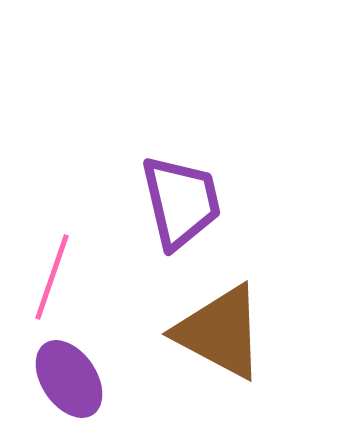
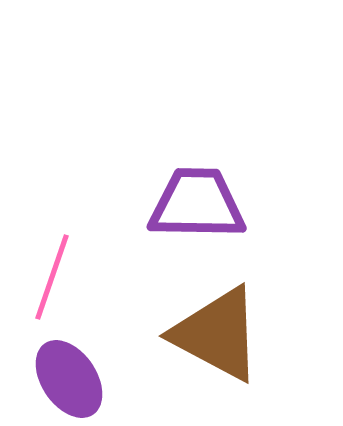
purple trapezoid: moved 16 px right, 2 px down; rotated 76 degrees counterclockwise
brown triangle: moved 3 px left, 2 px down
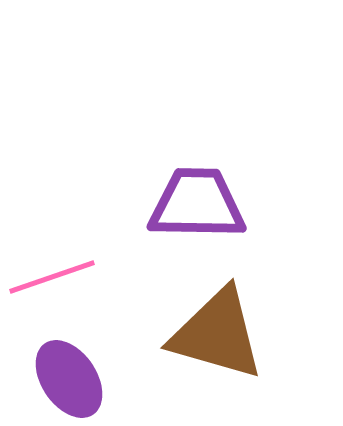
pink line: rotated 52 degrees clockwise
brown triangle: rotated 12 degrees counterclockwise
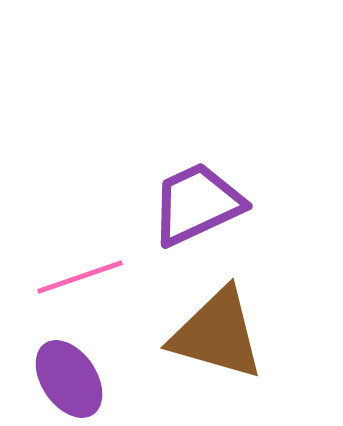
purple trapezoid: rotated 26 degrees counterclockwise
pink line: moved 28 px right
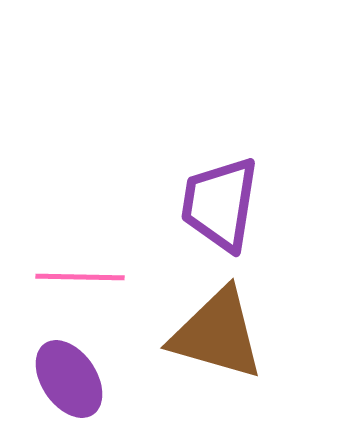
purple trapezoid: moved 23 px right; rotated 56 degrees counterclockwise
pink line: rotated 20 degrees clockwise
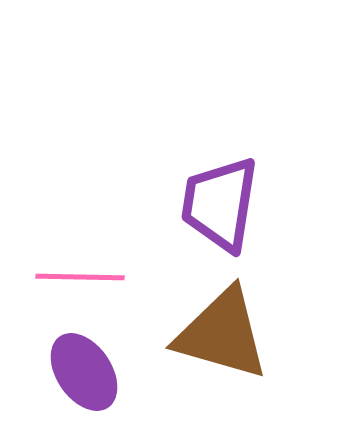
brown triangle: moved 5 px right
purple ellipse: moved 15 px right, 7 px up
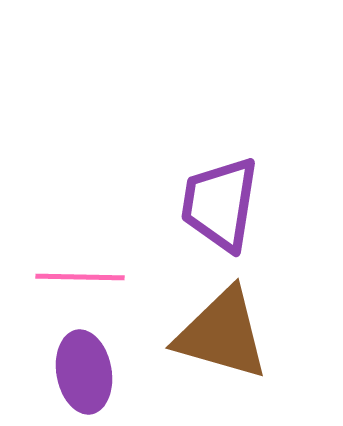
purple ellipse: rotated 24 degrees clockwise
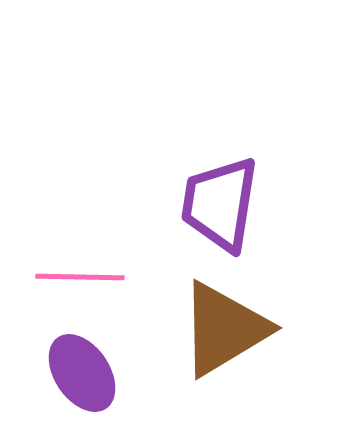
brown triangle: moved 2 px right, 5 px up; rotated 47 degrees counterclockwise
purple ellipse: moved 2 px left, 1 px down; rotated 24 degrees counterclockwise
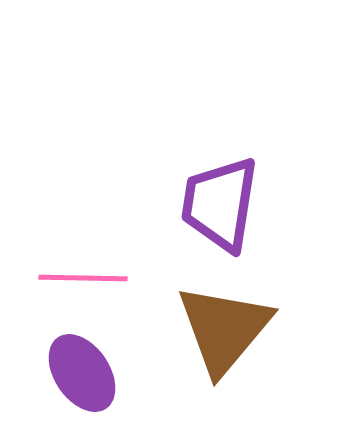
pink line: moved 3 px right, 1 px down
brown triangle: rotated 19 degrees counterclockwise
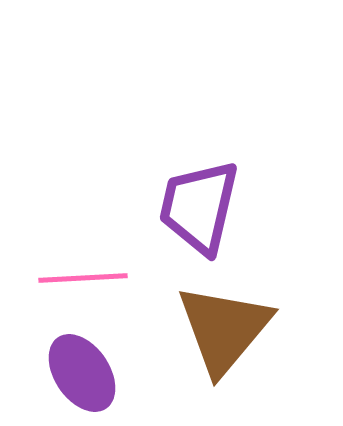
purple trapezoid: moved 21 px left, 3 px down; rotated 4 degrees clockwise
pink line: rotated 4 degrees counterclockwise
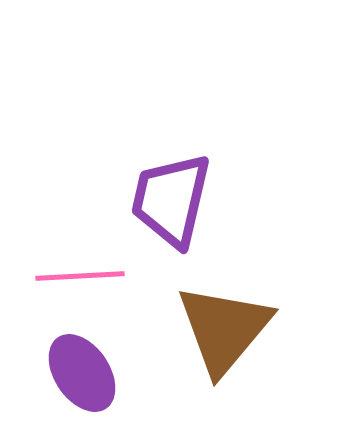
purple trapezoid: moved 28 px left, 7 px up
pink line: moved 3 px left, 2 px up
